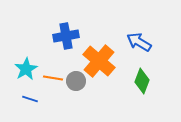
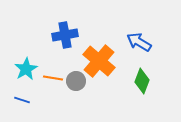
blue cross: moved 1 px left, 1 px up
blue line: moved 8 px left, 1 px down
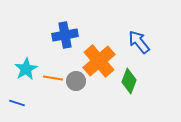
blue arrow: rotated 20 degrees clockwise
orange cross: rotated 8 degrees clockwise
green diamond: moved 13 px left
blue line: moved 5 px left, 3 px down
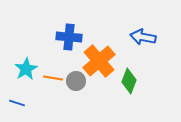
blue cross: moved 4 px right, 2 px down; rotated 15 degrees clockwise
blue arrow: moved 4 px right, 5 px up; rotated 40 degrees counterclockwise
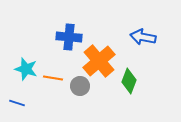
cyan star: rotated 25 degrees counterclockwise
gray circle: moved 4 px right, 5 px down
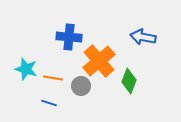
gray circle: moved 1 px right
blue line: moved 32 px right
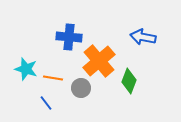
gray circle: moved 2 px down
blue line: moved 3 px left; rotated 35 degrees clockwise
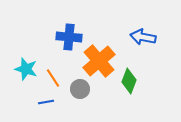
orange line: rotated 48 degrees clockwise
gray circle: moved 1 px left, 1 px down
blue line: moved 1 px up; rotated 63 degrees counterclockwise
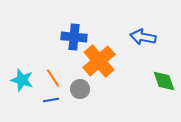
blue cross: moved 5 px right
cyan star: moved 4 px left, 11 px down
green diamond: moved 35 px right; rotated 40 degrees counterclockwise
blue line: moved 5 px right, 2 px up
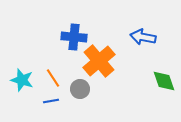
blue line: moved 1 px down
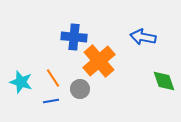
cyan star: moved 1 px left, 2 px down
